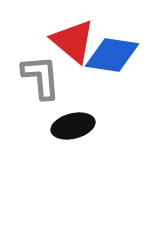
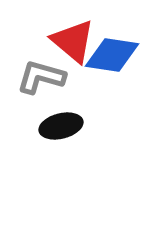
gray L-shape: rotated 69 degrees counterclockwise
black ellipse: moved 12 px left
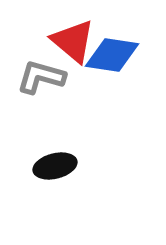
black ellipse: moved 6 px left, 40 px down
